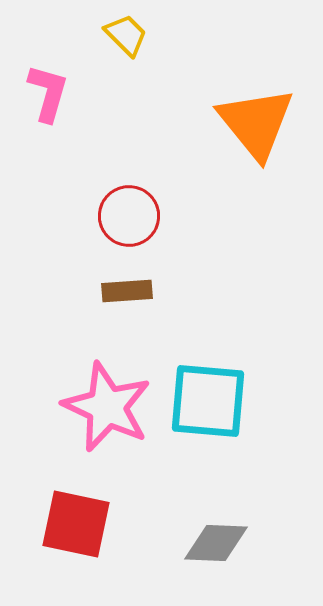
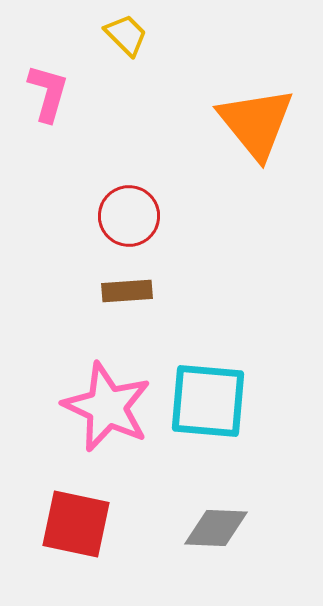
gray diamond: moved 15 px up
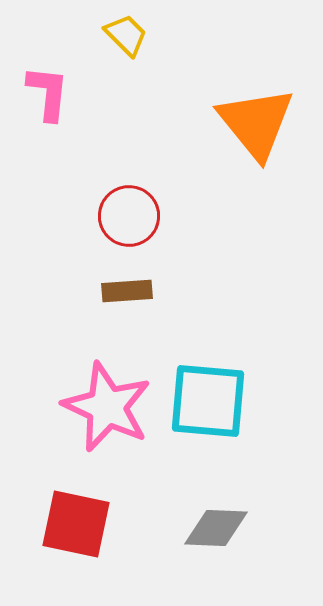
pink L-shape: rotated 10 degrees counterclockwise
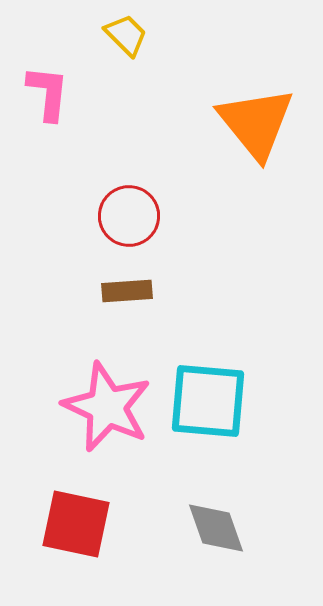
gray diamond: rotated 68 degrees clockwise
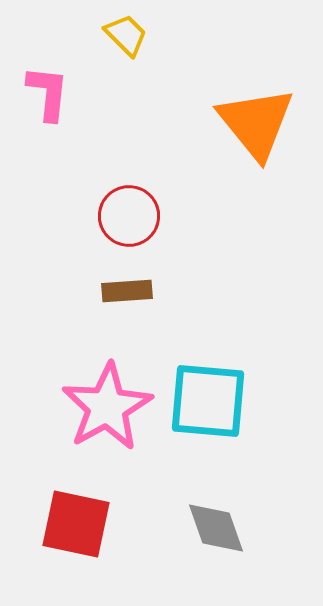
pink star: rotated 18 degrees clockwise
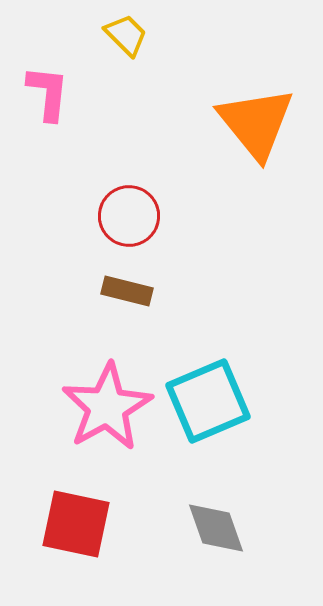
brown rectangle: rotated 18 degrees clockwise
cyan square: rotated 28 degrees counterclockwise
